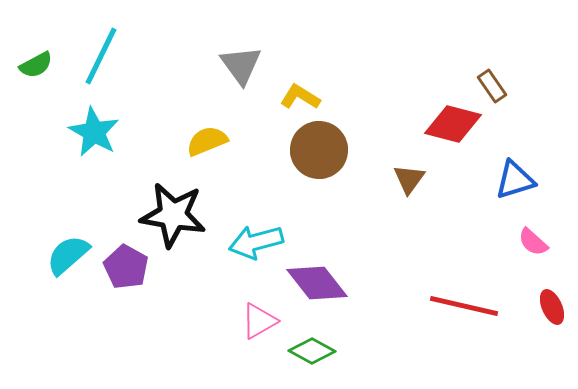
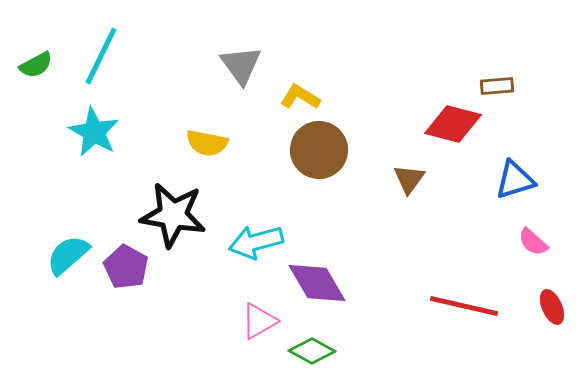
brown rectangle: moved 5 px right; rotated 60 degrees counterclockwise
yellow semicircle: moved 2 px down; rotated 147 degrees counterclockwise
purple diamond: rotated 8 degrees clockwise
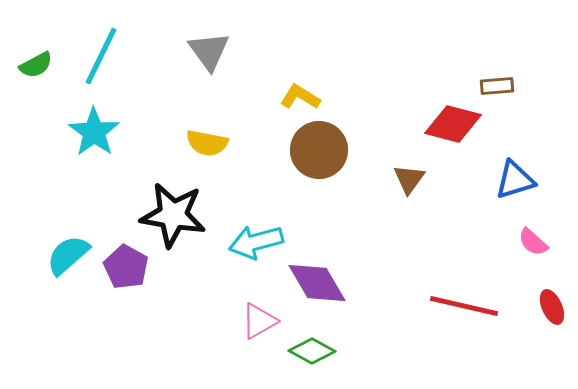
gray triangle: moved 32 px left, 14 px up
cyan star: rotated 6 degrees clockwise
